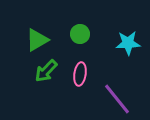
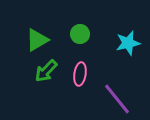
cyan star: rotated 10 degrees counterclockwise
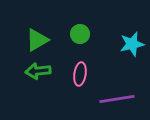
cyan star: moved 4 px right, 1 px down
green arrow: moved 8 px left; rotated 40 degrees clockwise
purple line: rotated 60 degrees counterclockwise
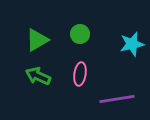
green arrow: moved 5 px down; rotated 30 degrees clockwise
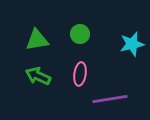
green triangle: rotated 20 degrees clockwise
purple line: moved 7 px left
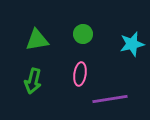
green circle: moved 3 px right
green arrow: moved 5 px left, 5 px down; rotated 100 degrees counterclockwise
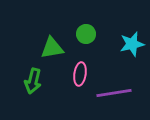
green circle: moved 3 px right
green triangle: moved 15 px right, 8 px down
purple line: moved 4 px right, 6 px up
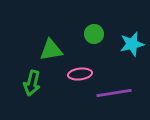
green circle: moved 8 px right
green triangle: moved 1 px left, 2 px down
pink ellipse: rotated 75 degrees clockwise
green arrow: moved 1 px left, 2 px down
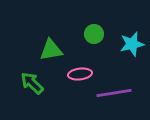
green arrow: rotated 120 degrees clockwise
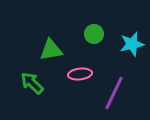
purple line: rotated 56 degrees counterclockwise
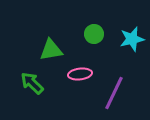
cyan star: moved 5 px up
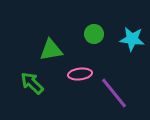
cyan star: rotated 20 degrees clockwise
purple line: rotated 64 degrees counterclockwise
